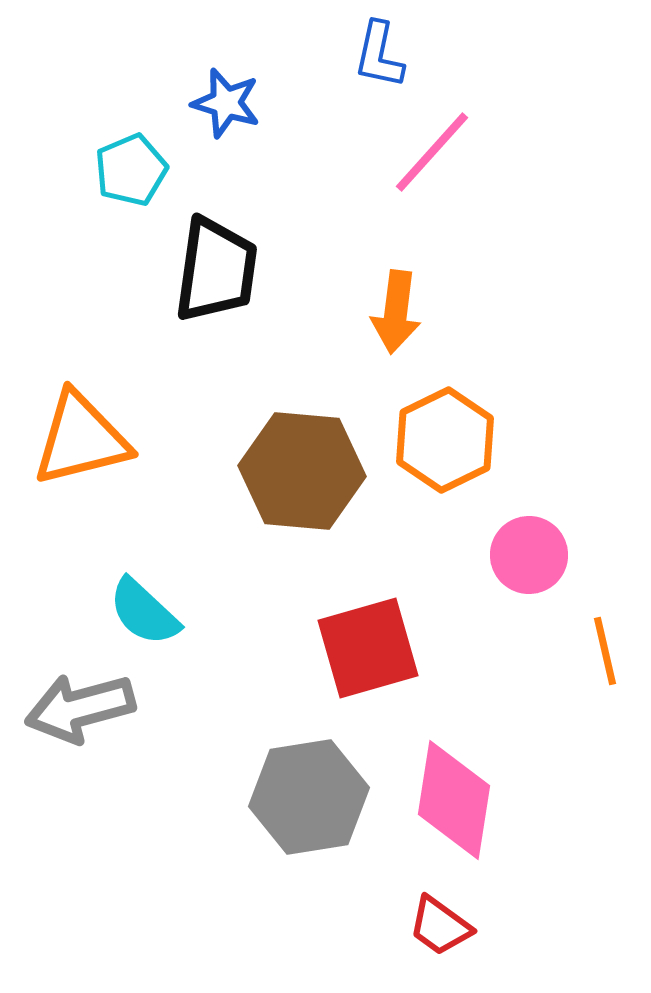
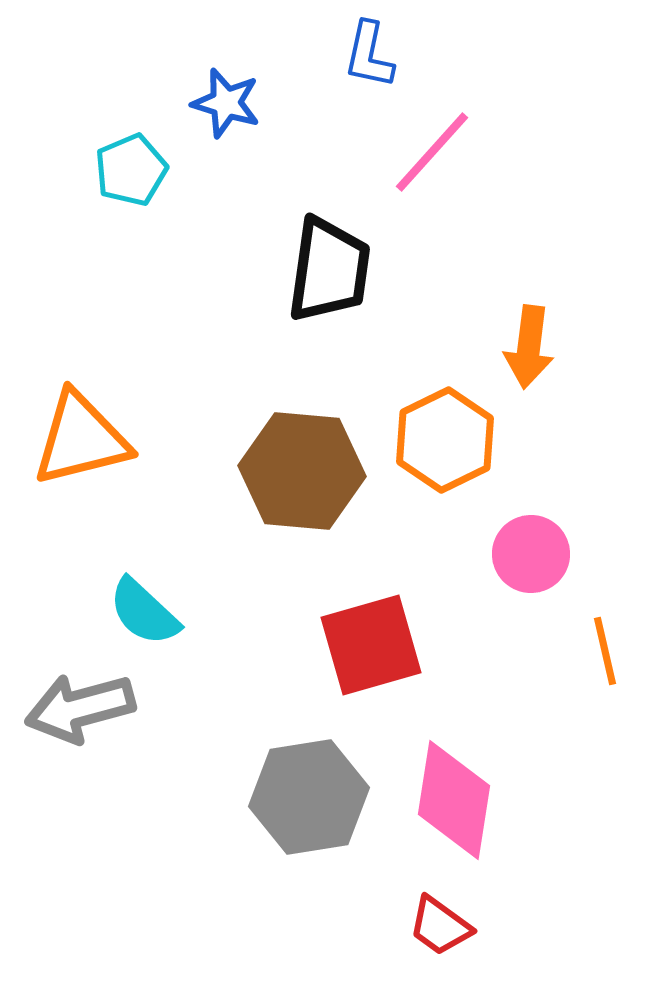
blue L-shape: moved 10 px left
black trapezoid: moved 113 px right
orange arrow: moved 133 px right, 35 px down
pink circle: moved 2 px right, 1 px up
red square: moved 3 px right, 3 px up
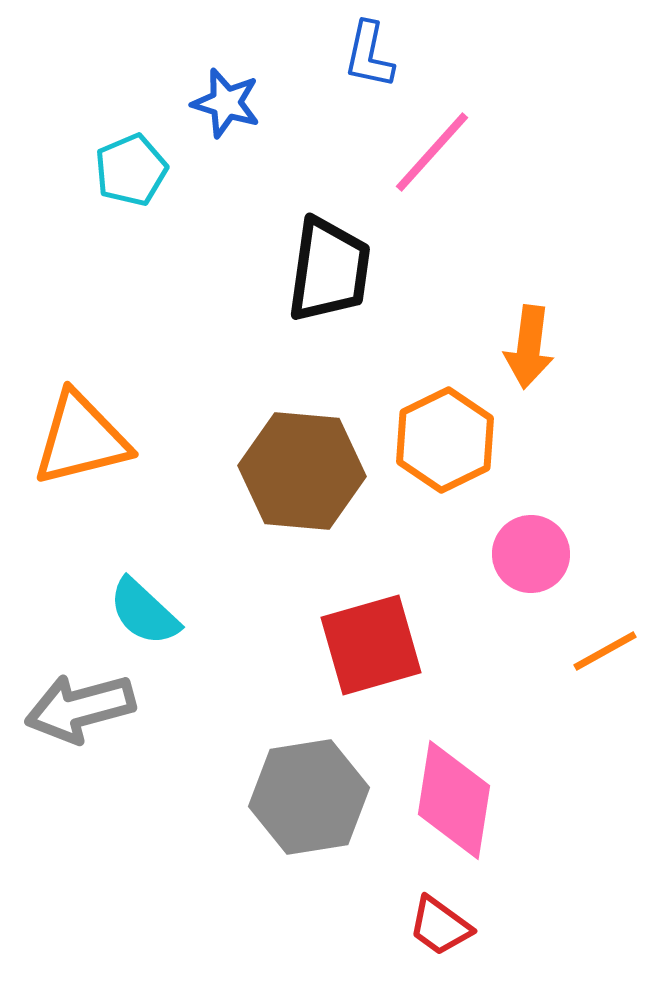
orange line: rotated 74 degrees clockwise
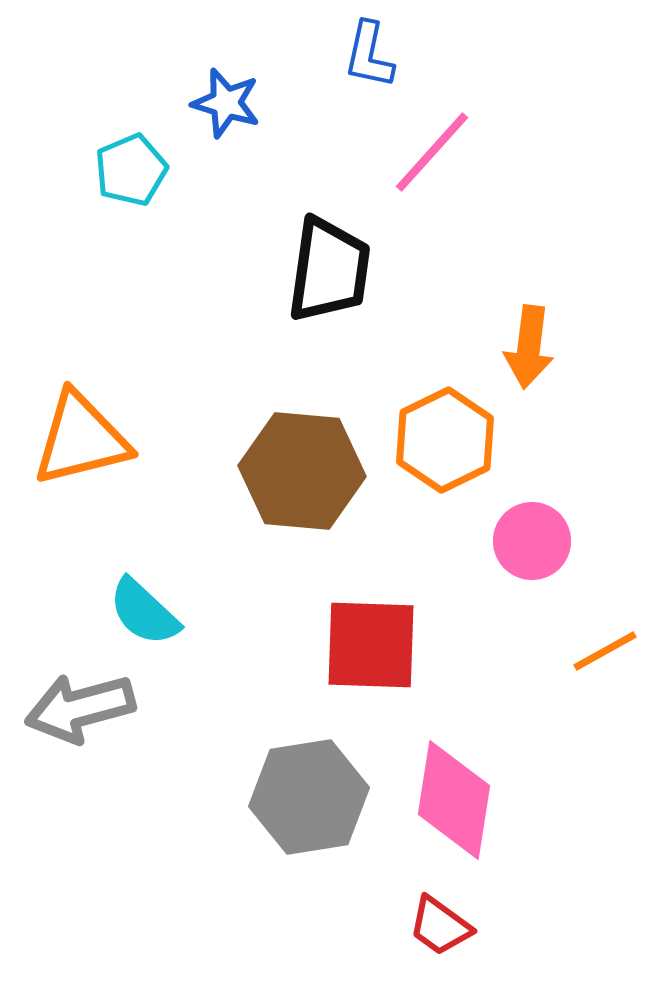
pink circle: moved 1 px right, 13 px up
red square: rotated 18 degrees clockwise
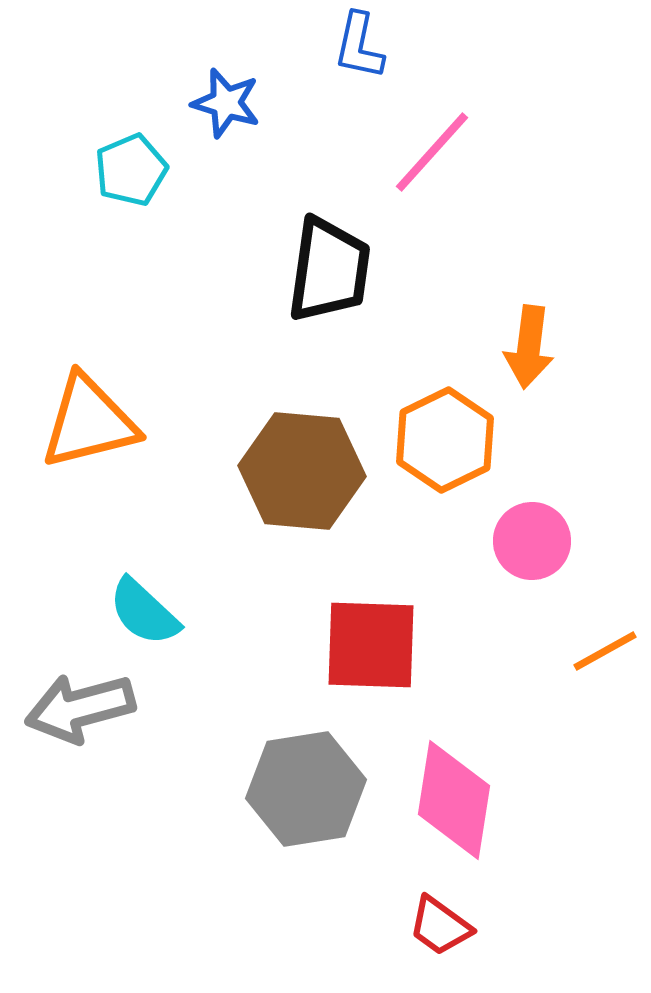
blue L-shape: moved 10 px left, 9 px up
orange triangle: moved 8 px right, 17 px up
gray hexagon: moved 3 px left, 8 px up
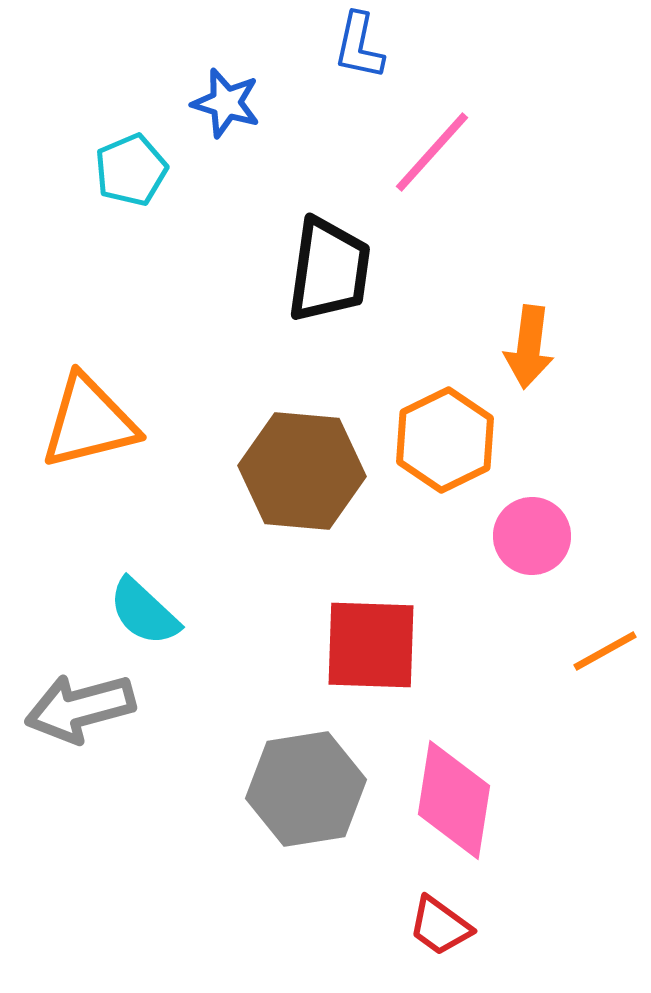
pink circle: moved 5 px up
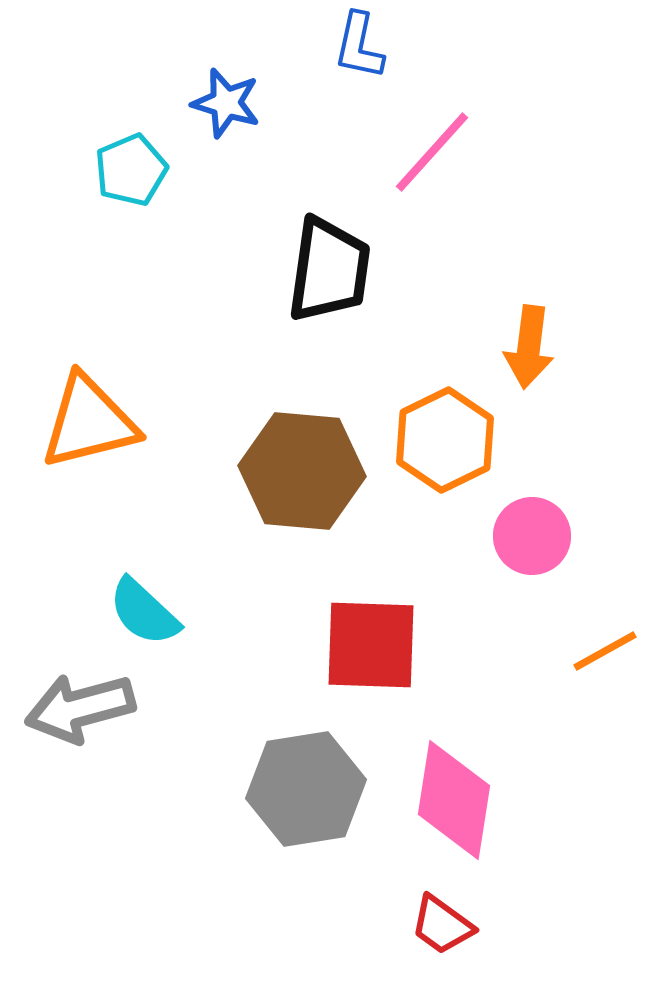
red trapezoid: moved 2 px right, 1 px up
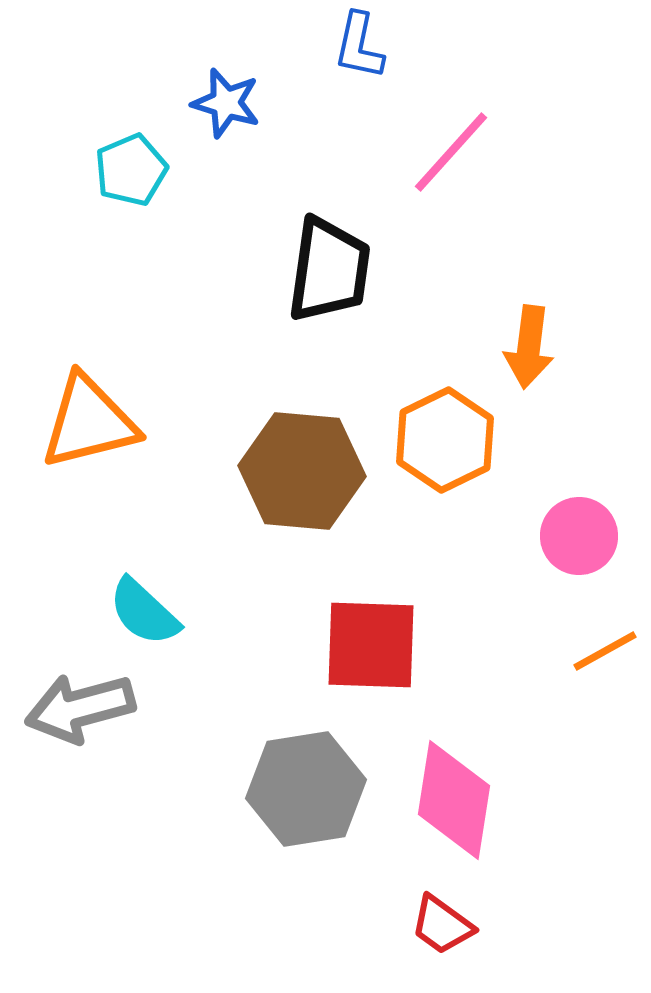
pink line: moved 19 px right
pink circle: moved 47 px right
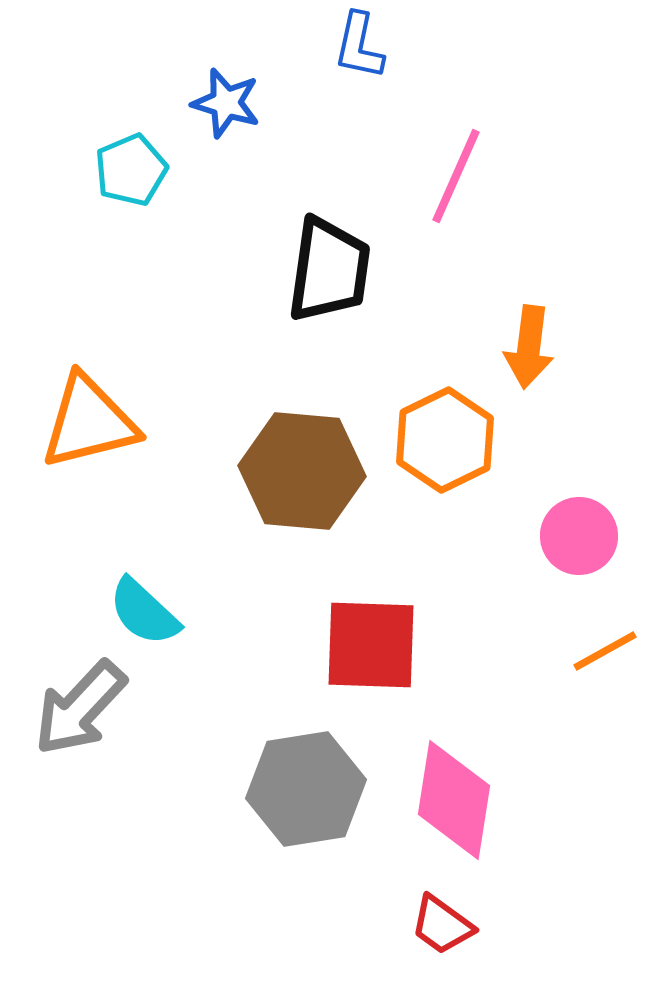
pink line: moved 5 px right, 24 px down; rotated 18 degrees counterclockwise
gray arrow: rotated 32 degrees counterclockwise
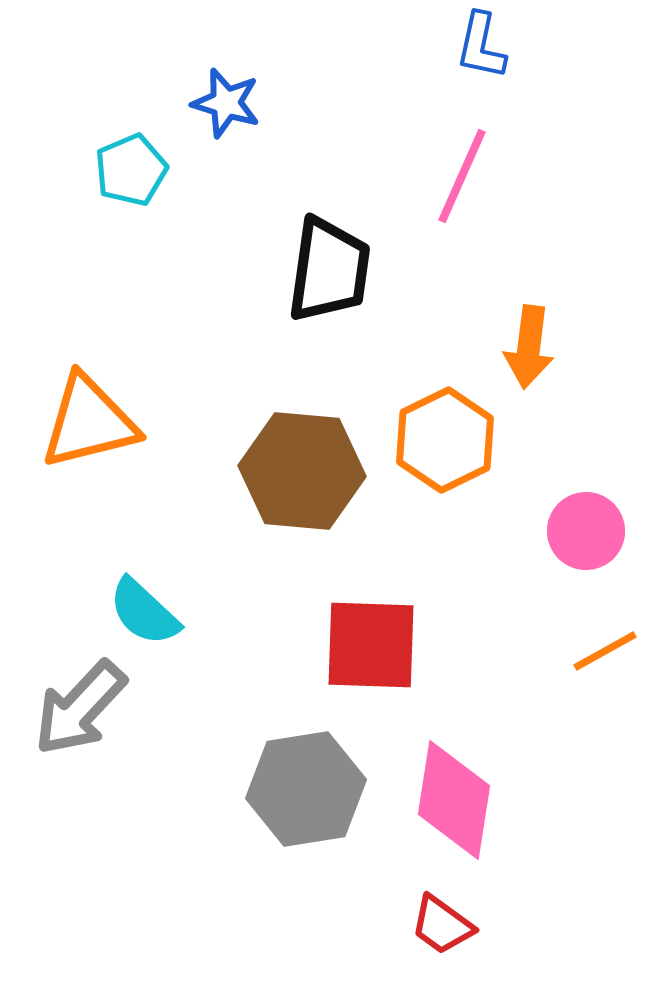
blue L-shape: moved 122 px right
pink line: moved 6 px right
pink circle: moved 7 px right, 5 px up
